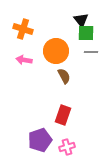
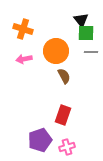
pink arrow: moved 1 px up; rotated 21 degrees counterclockwise
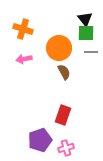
black triangle: moved 4 px right, 1 px up
orange circle: moved 3 px right, 3 px up
brown semicircle: moved 4 px up
pink cross: moved 1 px left, 1 px down
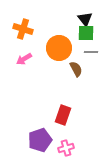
pink arrow: rotated 21 degrees counterclockwise
brown semicircle: moved 12 px right, 3 px up
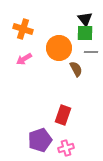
green square: moved 1 px left
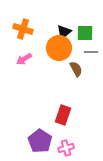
black triangle: moved 21 px left, 13 px down; rotated 28 degrees clockwise
purple pentagon: moved 1 px down; rotated 20 degrees counterclockwise
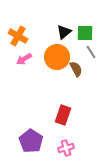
orange cross: moved 5 px left, 7 px down; rotated 12 degrees clockwise
orange circle: moved 2 px left, 9 px down
gray line: rotated 56 degrees clockwise
purple pentagon: moved 9 px left
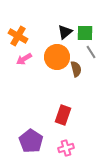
black triangle: moved 1 px right
brown semicircle: rotated 14 degrees clockwise
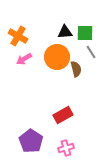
black triangle: rotated 35 degrees clockwise
red rectangle: rotated 42 degrees clockwise
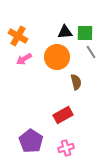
brown semicircle: moved 13 px down
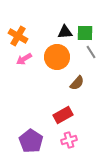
brown semicircle: moved 1 px right, 1 px down; rotated 56 degrees clockwise
pink cross: moved 3 px right, 8 px up
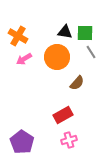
black triangle: rotated 14 degrees clockwise
purple pentagon: moved 9 px left, 1 px down
